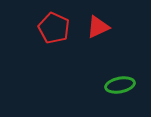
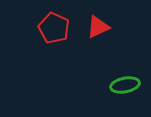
green ellipse: moved 5 px right
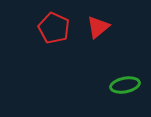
red triangle: rotated 15 degrees counterclockwise
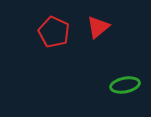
red pentagon: moved 4 px down
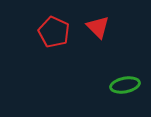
red triangle: rotated 35 degrees counterclockwise
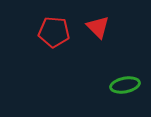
red pentagon: rotated 20 degrees counterclockwise
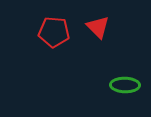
green ellipse: rotated 12 degrees clockwise
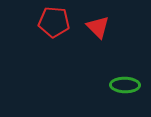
red pentagon: moved 10 px up
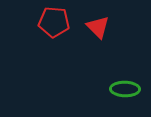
green ellipse: moved 4 px down
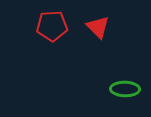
red pentagon: moved 2 px left, 4 px down; rotated 8 degrees counterclockwise
